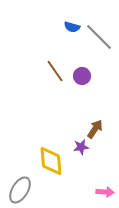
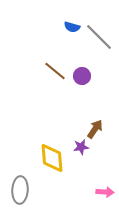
brown line: rotated 15 degrees counterclockwise
yellow diamond: moved 1 px right, 3 px up
gray ellipse: rotated 28 degrees counterclockwise
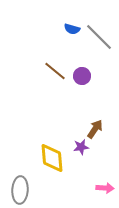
blue semicircle: moved 2 px down
pink arrow: moved 4 px up
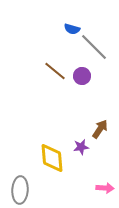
gray line: moved 5 px left, 10 px down
brown arrow: moved 5 px right
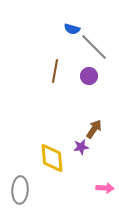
brown line: rotated 60 degrees clockwise
purple circle: moved 7 px right
brown arrow: moved 6 px left
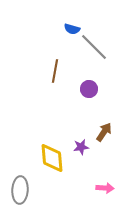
purple circle: moved 13 px down
brown arrow: moved 10 px right, 3 px down
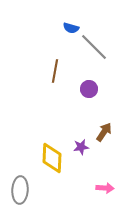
blue semicircle: moved 1 px left, 1 px up
yellow diamond: rotated 8 degrees clockwise
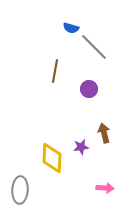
brown arrow: moved 1 px down; rotated 48 degrees counterclockwise
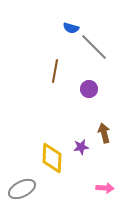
gray ellipse: moved 2 px right, 1 px up; rotated 60 degrees clockwise
